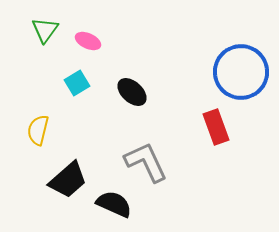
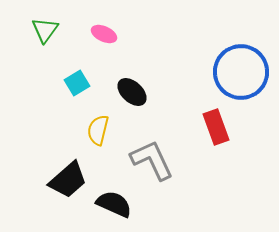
pink ellipse: moved 16 px right, 7 px up
yellow semicircle: moved 60 px right
gray L-shape: moved 6 px right, 2 px up
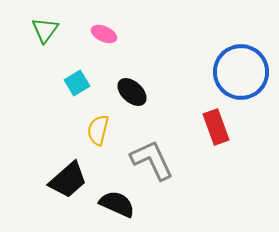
black semicircle: moved 3 px right
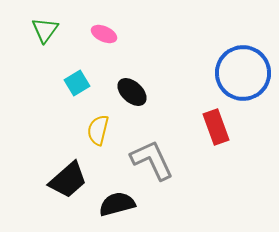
blue circle: moved 2 px right, 1 px down
black semicircle: rotated 39 degrees counterclockwise
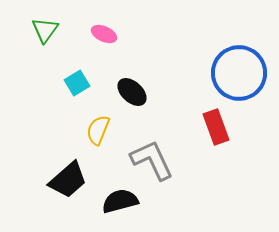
blue circle: moved 4 px left
yellow semicircle: rotated 8 degrees clockwise
black semicircle: moved 3 px right, 3 px up
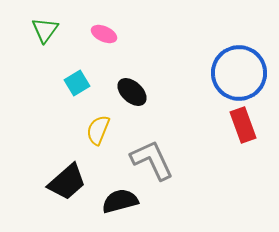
red rectangle: moved 27 px right, 2 px up
black trapezoid: moved 1 px left, 2 px down
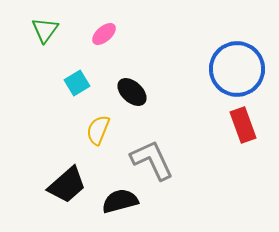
pink ellipse: rotated 65 degrees counterclockwise
blue circle: moved 2 px left, 4 px up
black trapezoid: moved 3 px down
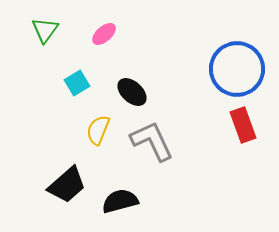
gray L-shape: moved 19 px up
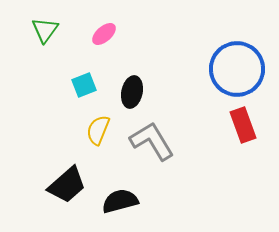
cyan square: moved 7 px right, 2 px down; rotated 10 degrees clockwise
black ellipse: rotated 60 degrees clockwise
gray L-shape: rotated 6 degrees counterclockwise
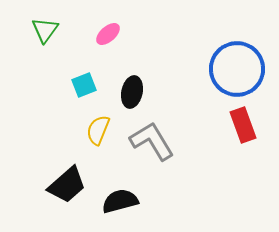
pink ellipse: moved 4 px right
